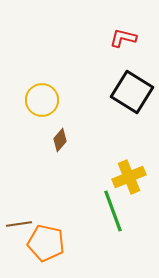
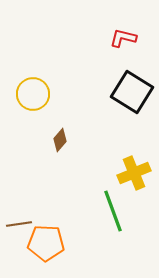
yellow circle: moved 9 px left, 6 px up
yellow cross: moved 5 px right, 4 px up
orange pentagon: rotated 9 degrees counterclockwise
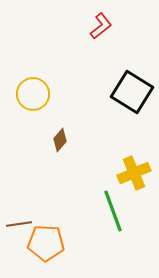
red L-shape: moved 22 px left, 12 px up; rotated 128 degrees clockwise
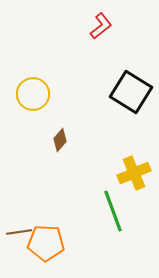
black square: moved 1 px left
brown line: moved 8 px down
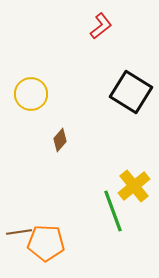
yellow circle: moved 2 px left
yellow cross: moved 13 px down; rotated 16 degrees counterclockwise
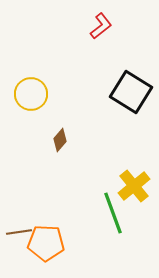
green line: moved 2 px down
